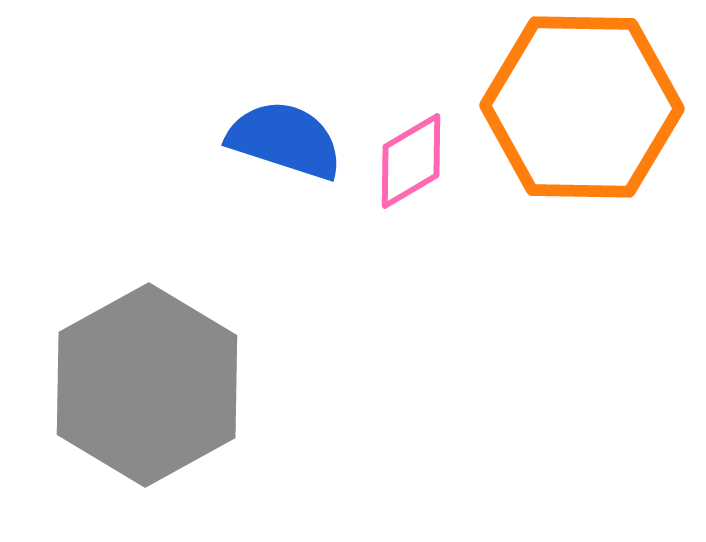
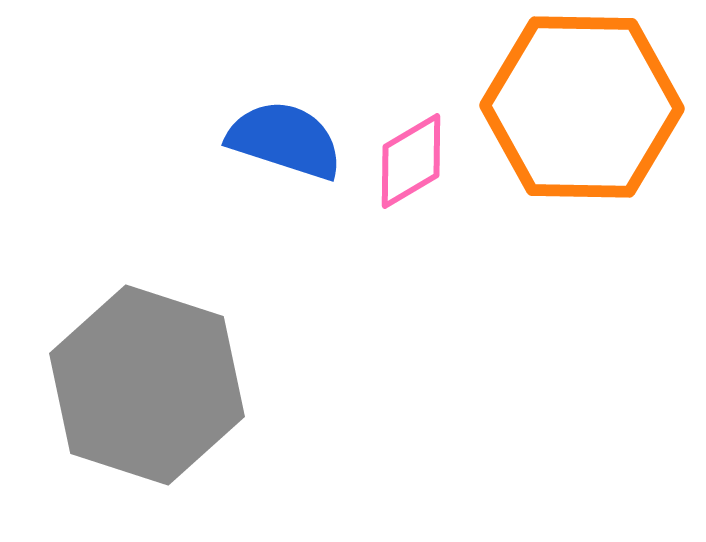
gray hexagon: rotated 13 degrees counterclockwise
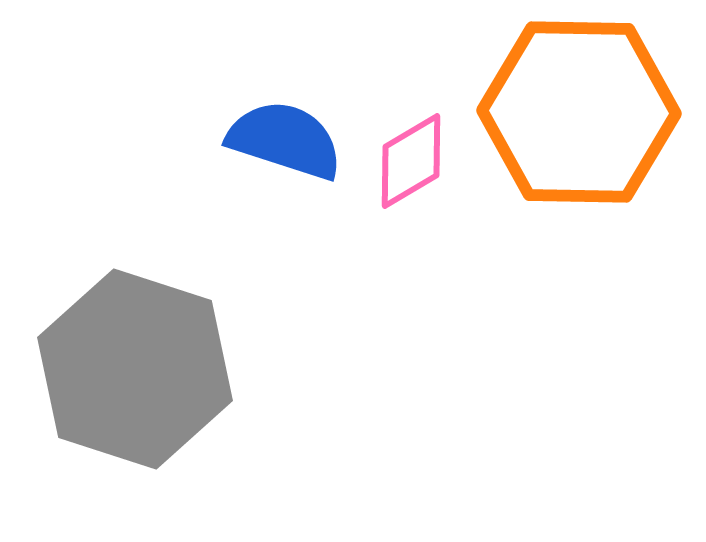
orange hexagon: moved 3 px left, 5 px down
gray hexagon: moved 12 px left, 16 px up
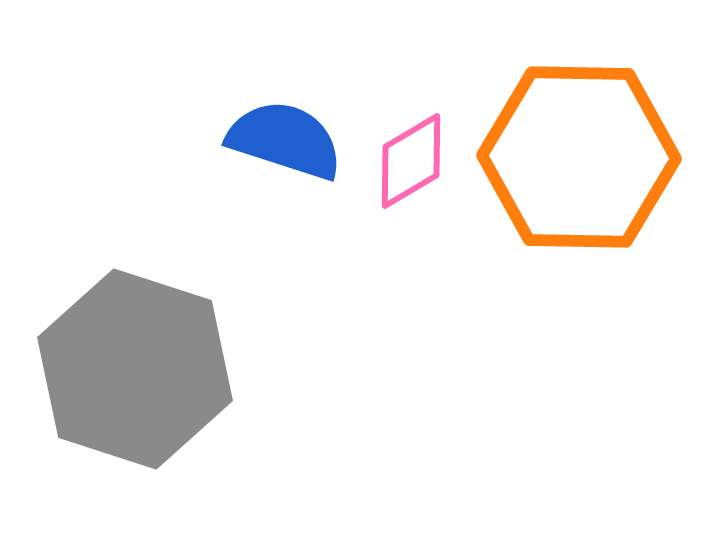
orange hexagon: moved 45 px down
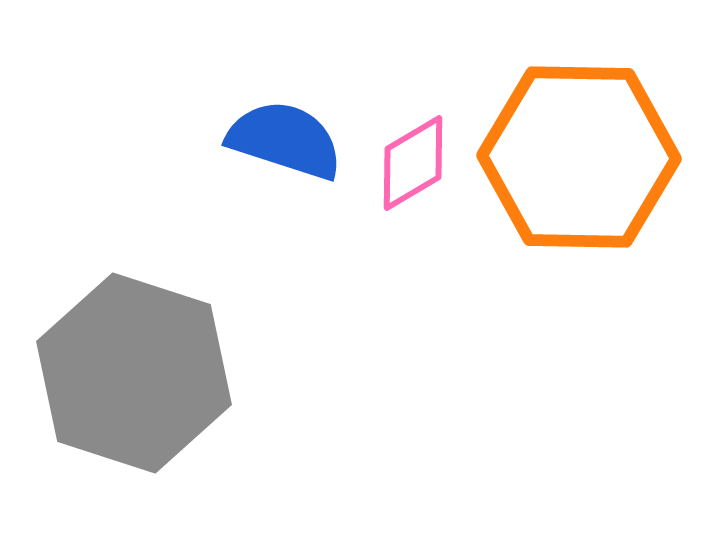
pink diamond: moved 2 px right, 2 px down
gray hexagon: moved 1 px left, 4 px down
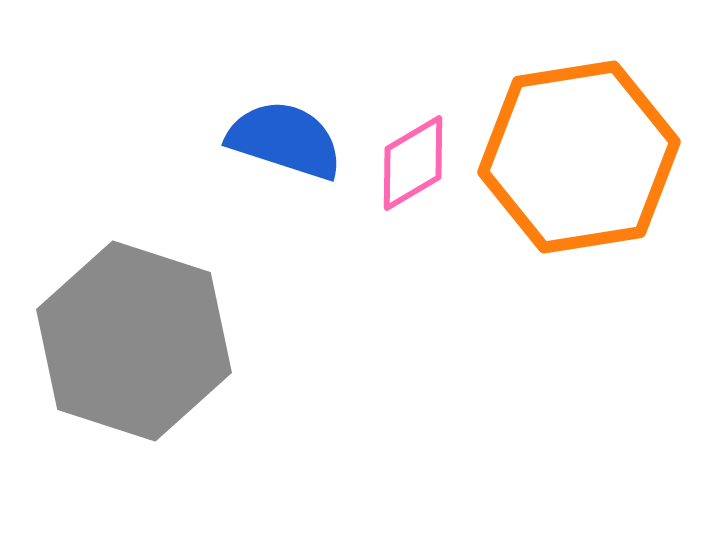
orange hexagon: rotated 10 degrees counterclockwise
gray hexagon: moved 32 px up
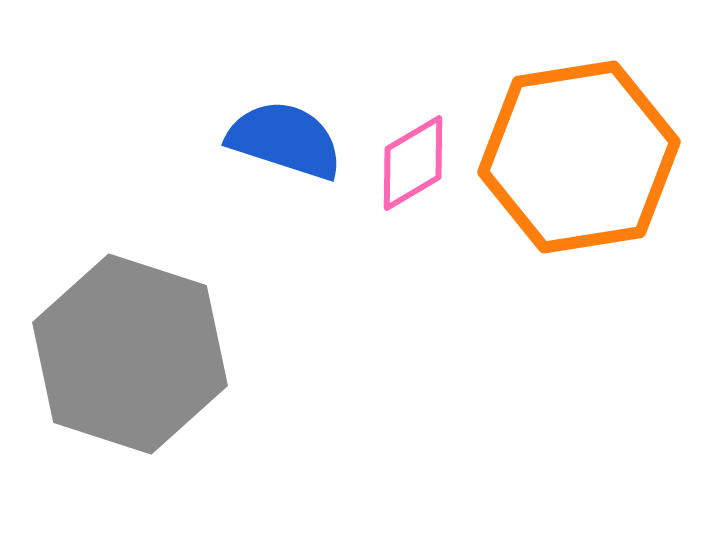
gray hexagon: moved 4 px left, 13 px down
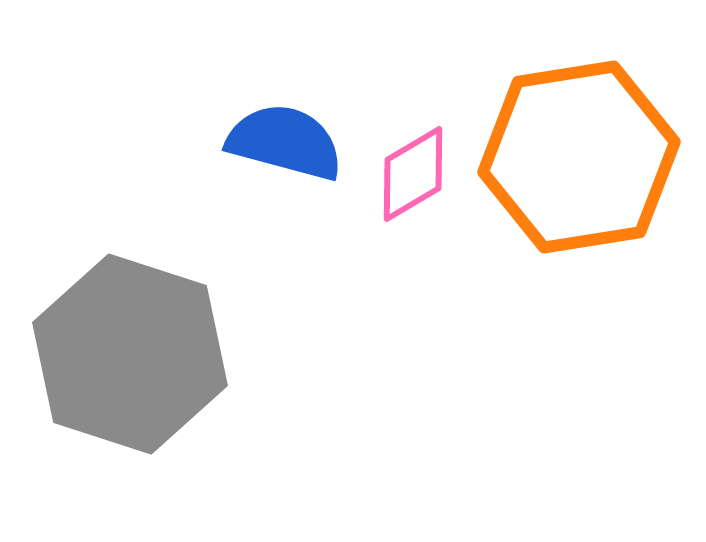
blue semicircle: moved 2 px down; rotated 3 degrees counterclockwise
pink diamond: moved 11 px down
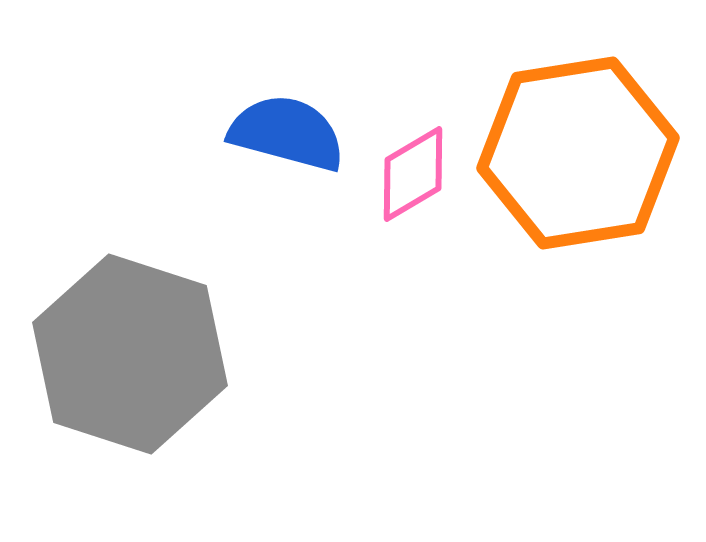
blue semicircle: moved 2 px right, 9 px up
orange hexagon: moved 1 px left, 4 px up
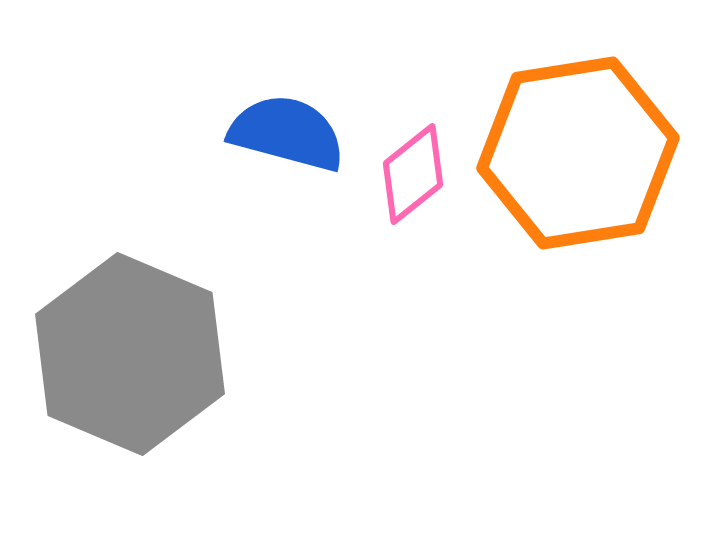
pink diamond: rotated 8 degrees counterclockwise
gray hexagon: rotated 5 degrees clockwise
